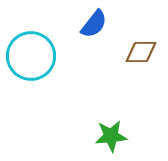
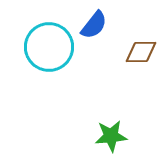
blue semicircle: moved 1 px down
cyan circle: moved 18 px right, 9 px up
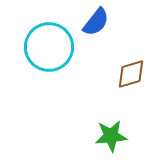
blue semicircle: moved 2 px right, 3 px up
brown diamond: moved 10 px left, 22 px down; rotated 16 degrees counterclockwise
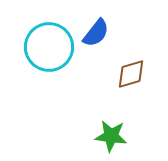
blue semicircle: moved 11 px down
green star: rotated 12 degrees clockwise
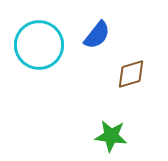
blue semicircle: moved 1 px right, 2 px down
cyan circle: moved 10 px left, 2 px up
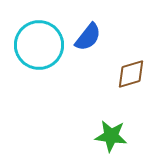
blue semicircle: moved 9 px left, 2 px down
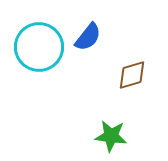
cyan circle: moved 2 px down
brown diamond: moved 1 px right, 1 px down
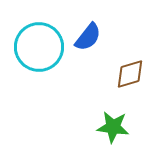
brown diamond: moved 2 px left, 1 px up
green star: moved 2 px right, 9 px up
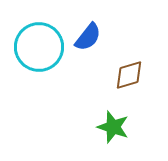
brown diamond: moved 1 px left, 1 px down
green star: rotated 12 degrees clockwise
